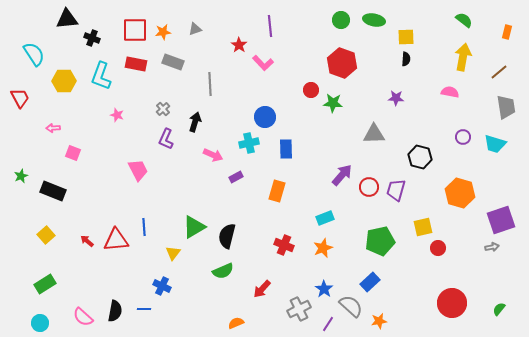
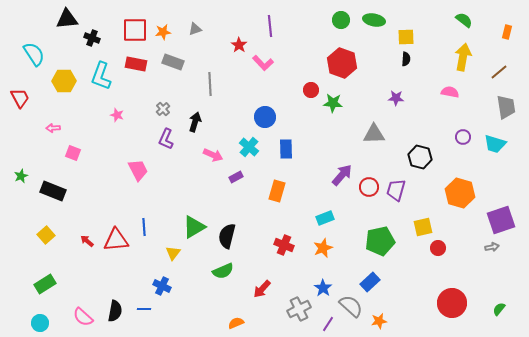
cyan cross at (249, 143): moved 4 px down; rotated 36 degrees counterclockwise
blue star at (324, 289): moved 1 px left, 1 px up
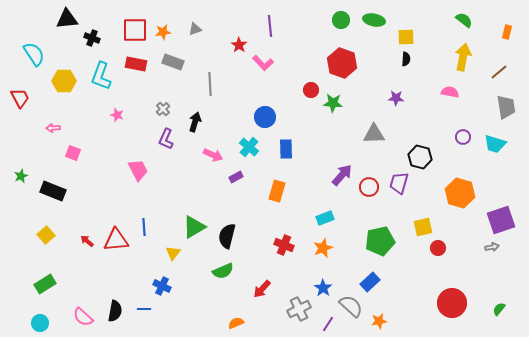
purple trapezoid at (396, 190): moved 3 px right, 7 px up
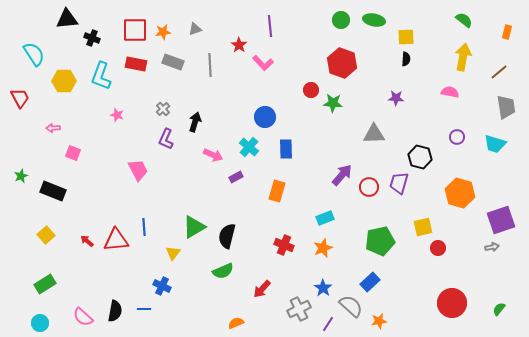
gray line at (210, 84): moved 19 px up
purple circle at (463, 137): moved 6 px left
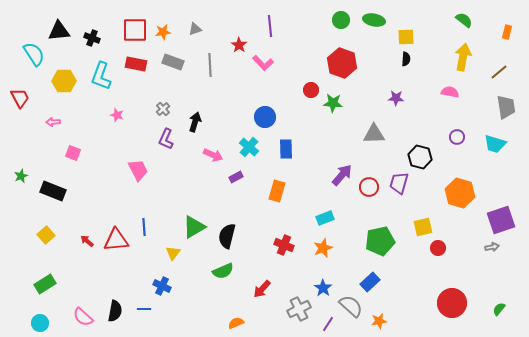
black triangle at (67, 19): moved 8 px left, 12 px down
pink arrow at (53, 128): moved 6 px up
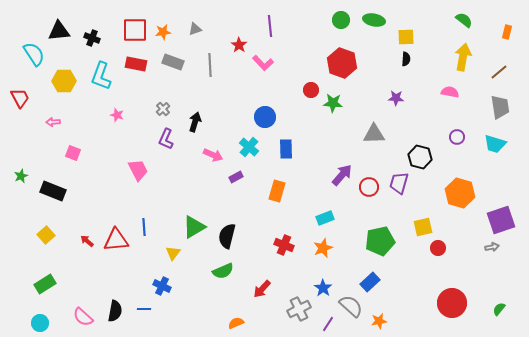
gray trapezoid at (506, 107): moved 6 px left
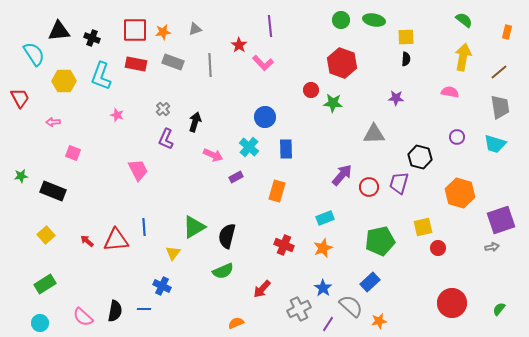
green star at (21, 176): rotated 16 degrees clockwise
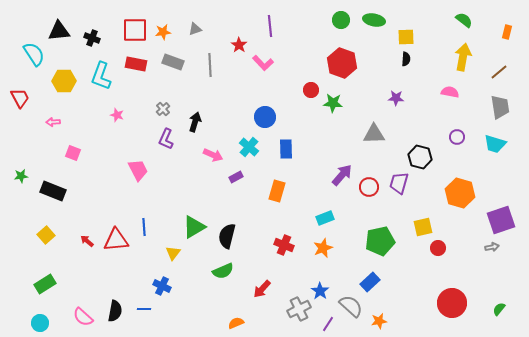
blue star at (323, 288): moved 3 px left, 3 px down
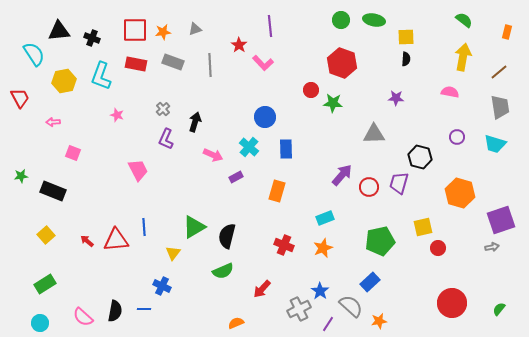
yellow hexagon at (64, 81): rotated 10 degrees counterclockwise
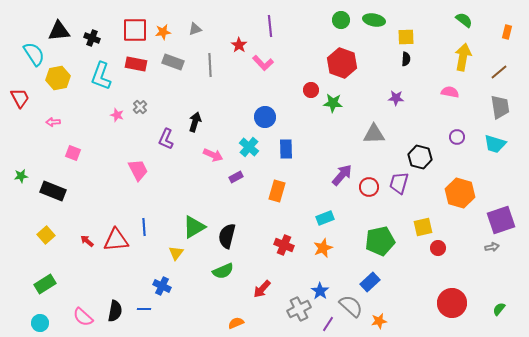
yellow hexagon at (64, 81): moved 6 px left, 3 px up
gray cross at (163, 109): moved 23 px left, 2 px up
yellow triangle at (173, 253): moved 3 px right
